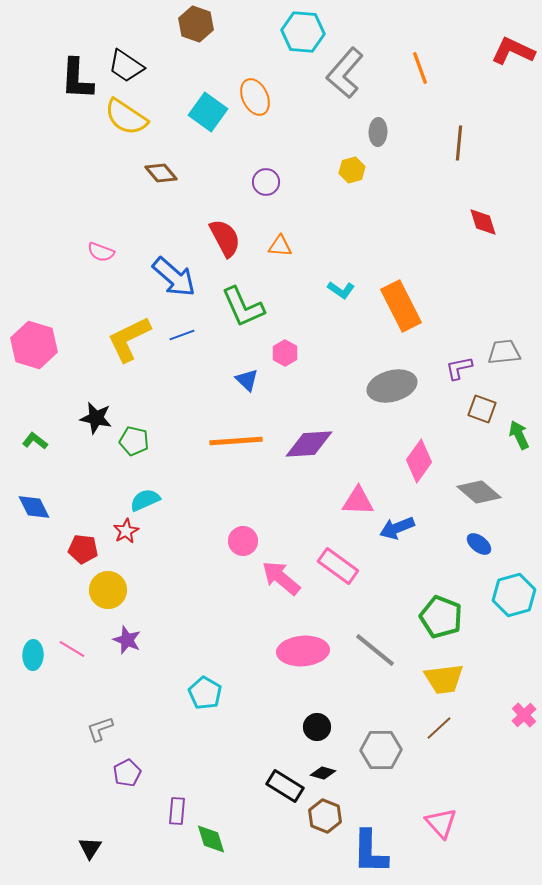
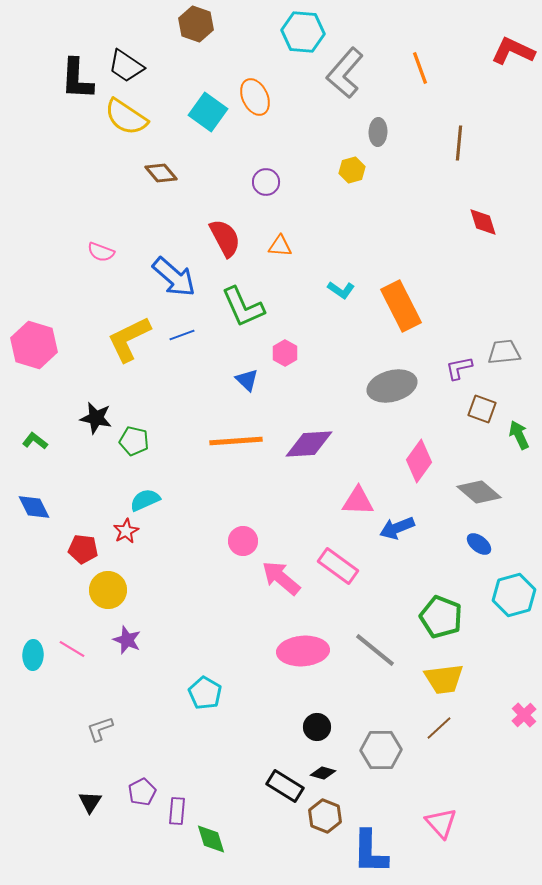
purple pentagon at (127, 773): moved 15 px right, 19 px down
black triangle at (90, 848): moved 46 px up
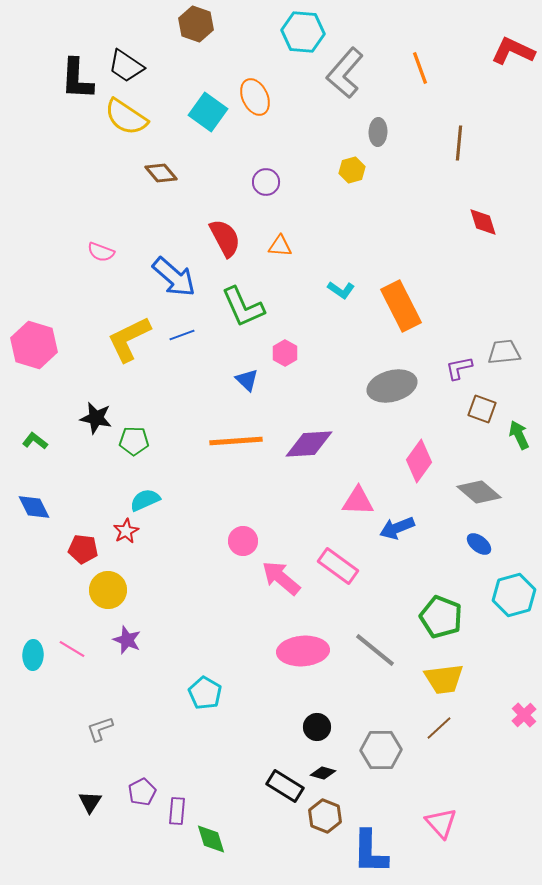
green pentagon at (134, 441): rotated 12 degrees counterclockwise
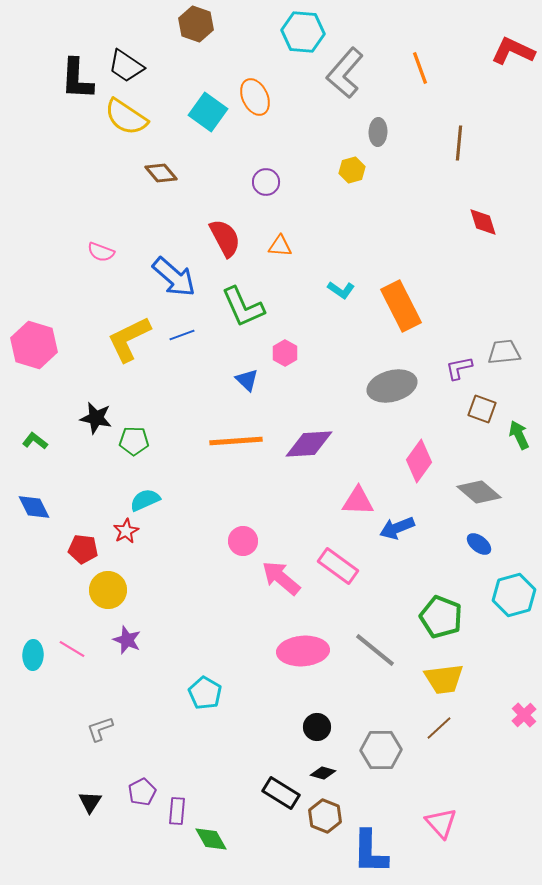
black rectangle at (285, 786): moved 4 px left, 7 px down
green diamond at (211, 839): rotated 12 degrees counterclockwise
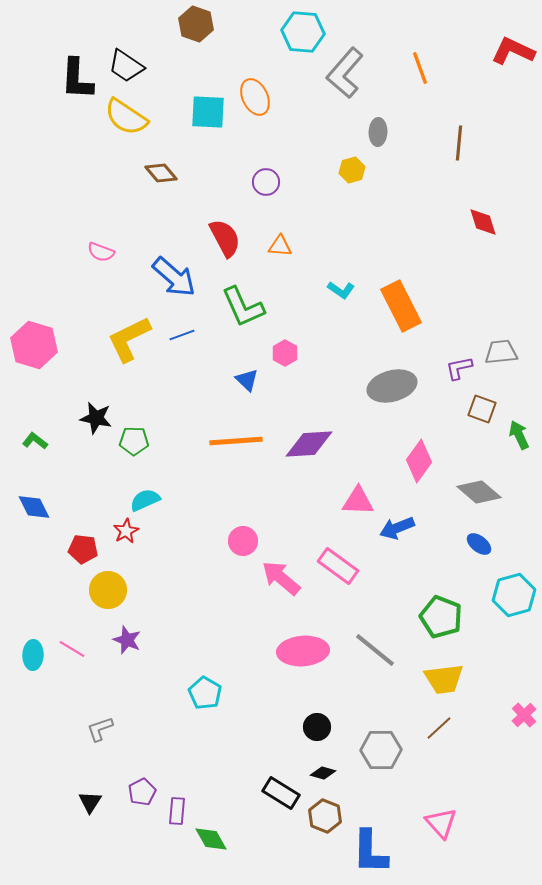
cyan square at (208, 112): rotated 33 degrees counterclockwise
gray trapezoid at (504, 352): moved 3 px left
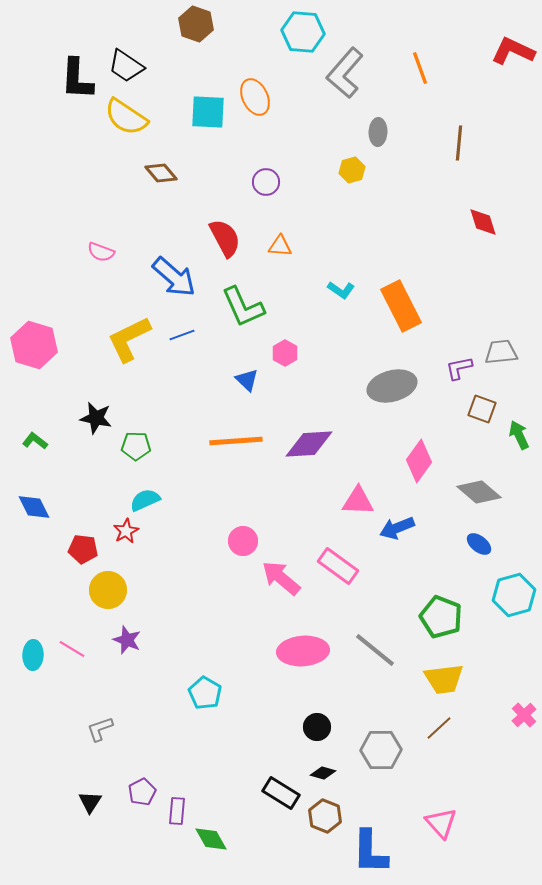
green pentagon at (134, 441): moved 2 px right, 5 px down
